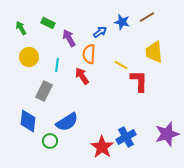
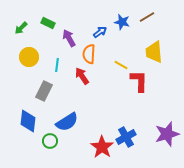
green arrow: rotated 104 degrees counterclockwise
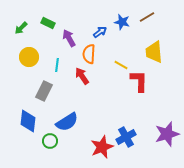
red star: rotated 15 degrees clockwise
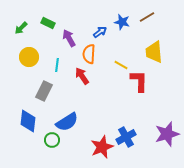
green circle: moved 2 px right, 1 px up
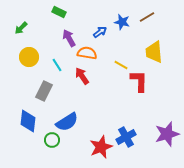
green rectangle: moved 11 px right, 11 px up
orange semicircle: moved 2 px left, 1 px up; rotated 96 degrees clockwise
cyan line: rotated 40 degrees counterclockwise
red star: moved 1 px left
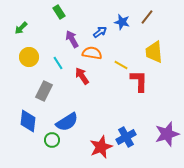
green rectangle: rotated 32 degrees clockwise
brown line: rotated 21 degrees counterclockwise
purple arrow: moved 3 px right, 1 px down
orange semicircle: moved 5 px right
cyan line: moved 1 px right, 2 px up
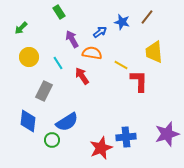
blue cross: rotated 24 degrees clockwise
red star: moved 1 px down
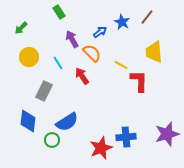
blue star: rotated 14 degrees clockwise
orange semicircle: rotated 36 degrees clockwise
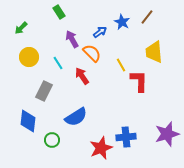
yellow line: rotated 32 degrees clockwise
blue semicircle: moved 9 px right, 5 px up
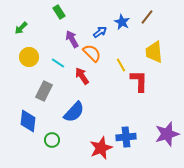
cyan line: rotated 24 degrees counterclockwise
blue semicircle: moved 2 px left, 5 px up; rotated 15 degrees counterclockwise
